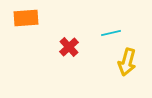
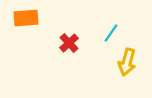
cyan line: rotated 42 degrees counterclockwise
red cross: moved 4 px up
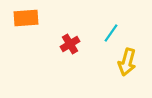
red cross: moved 1 px right, 1 px down; rotated 12 degrees clockwise
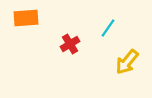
cyan line: moved 3 px left, 5 px up
yellow arrow: rotated 24 degrees clockwise
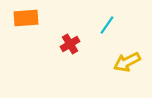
cyan line: moved 1 px left, 3 px up
yellow arrow: rotated 24 degrees clockwise
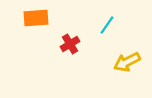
orange rectangle: moved 10 px right
